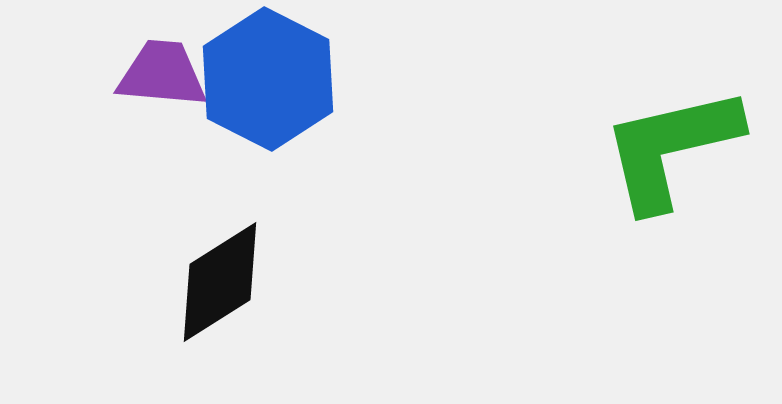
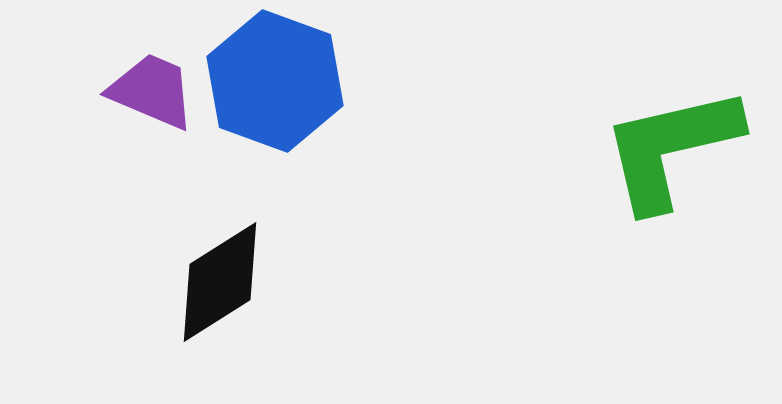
purple trapezoid: moved 10 px left, 17 px down; rotated 18 degrees clockwise
blue hexagon: moved 7 px right, 2 px down; rotated 7 degrees counterclockwise
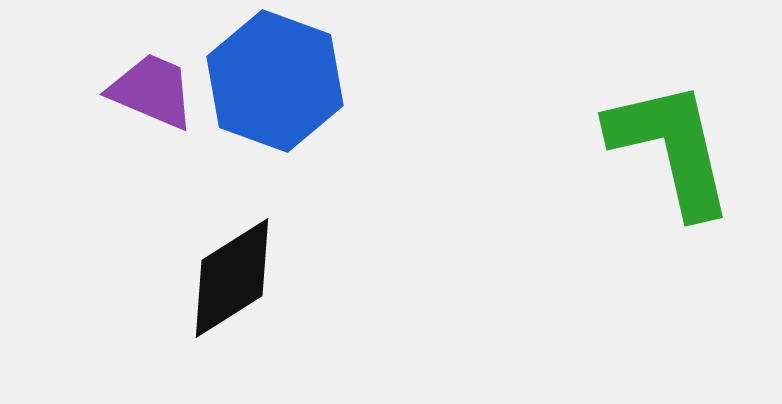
green L-shape: rotated 90 degrees clockwise
black diamond: moved 12 px right, 4 px up
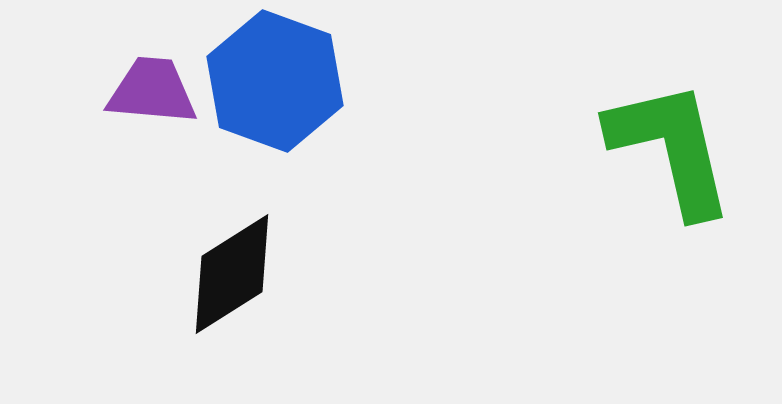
purple trapezoid: rotated 18 degrees counterclockwise
black diamond: moved 4 px up
